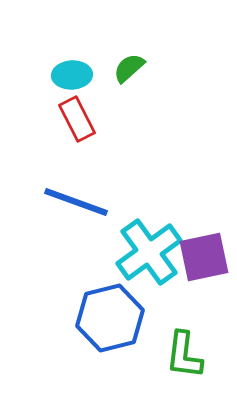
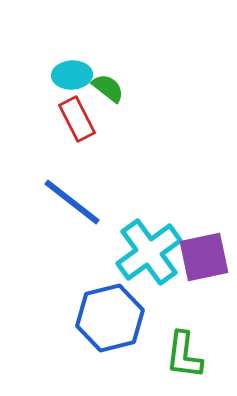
green semicircle: moved 21 px left, 20 px down; rotated 80 degrees clockwise
blue line: moved 4 px left; rotated 18 degrees clockwise
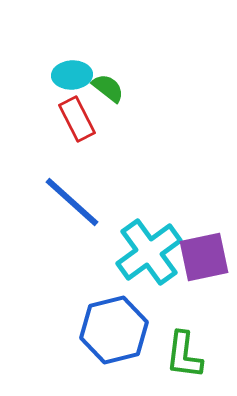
blue line: rotated 4 degrees clockwise
blue hexagon: moved 4 px right, 12 px down
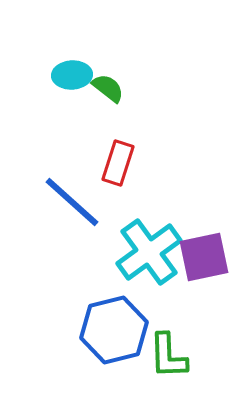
red rectangle: moved 41 px right, 44 px down; rotated 45 degrees clockwise
green L-shape: moved 16 px left, 1 px down; rotated 9 degrees counterclockwise
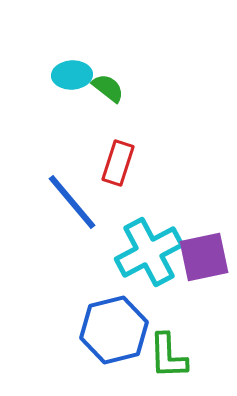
blue line: rotated 8 degrees clockwise
cyan cross: rotated 8 degrees clockwise
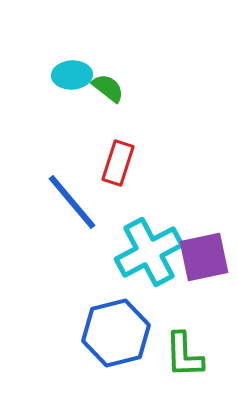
blue hexagon: moved 2 px right, 3 px down
green L-shape: moved 16 px right, 1 px up
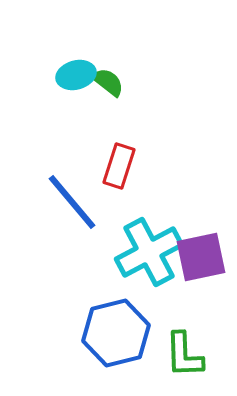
cyan ellipse: moved 4 px right; rotated 12 degrees counterclockwise
green semicircle: moved 6 px up
red rectangle: moved 1 px right, 3 px down
purple square: moved 3 px left
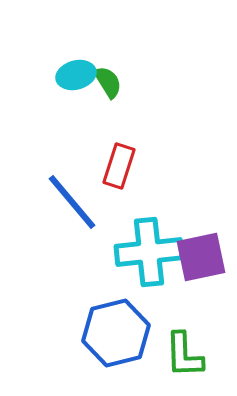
green semicircle: rotated 20 degrees clockwise
cyan cross: rotated 22 degrees clockwise
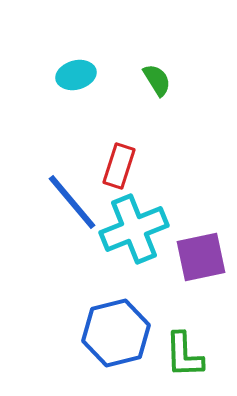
green semicircle: moved 49 px right, 2 px up
cyan cross: moved 15 px left, 23 px up; rotated 16 degrees counterclockwise
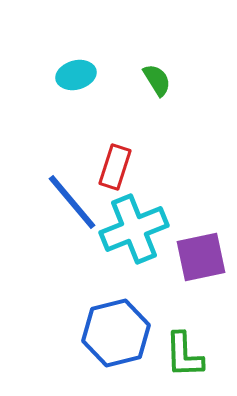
red rectangle: moved 4 px left, 1 px down
